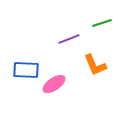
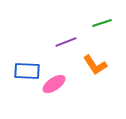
purple line: moved 3 px left, 3 px down
orange L-shape: rotated 10 degrees counterclockwise
blue rectangle: moved 1 px right, 1 px down
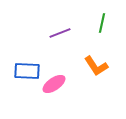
green line: rotated 60 degrees counterclockwise
purple line: moved 6 px left, 9 px up
orange L-shape: moved 1 px right, 1 px down
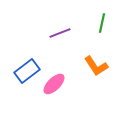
blue rectangle: rotated 40 degrees counterclockwise
pink ellipse: rotated 10 degrees counterclockwise
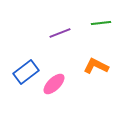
green line: moved 1 px left; rotated 72 degrees clockwise
orange L-shape: rotated 150 degrees clockwise
blue rectangle: moved 1 px left, 1 px down
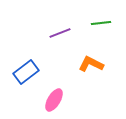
orange L-shape: moved 5 px left, 2 px up
pink ellipse: moved 16 px down; rotated 15 degrees counterclockwise
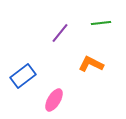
purple line: rotated 30 degrees counterclockwise
blue rectangle: moved 3 px left, 4 px down
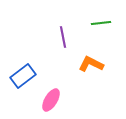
purple line: moved 3 px right, 4 px down; rotated 50 degrees counterclockwise
pink ellipse: moved 3 px left
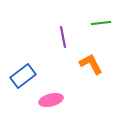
orange L-shape: rotated 35 degrees clockwise
pink ellipse: rotated 45 degrees clockwise
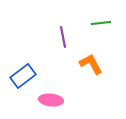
pink ellipse: rotated 20 degrees clockwise
